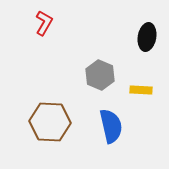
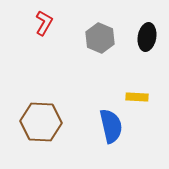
gray hexagon: moved 37 px up
yellow rectangle: moved 4 px left, 7 px down
brown hexagon: moved 9 px left
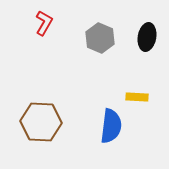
blue semicircle: rotated 20 degrees clockwise
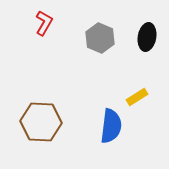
yellow rectangle: rotated 35 degrees counterclockwise
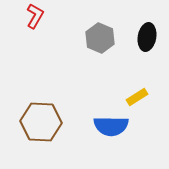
red L-shape: moved 9 px left, 7 px up
blue semicircle: rotated 84 degrees clockwise
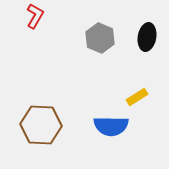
brown hexagon: moved 3 px down
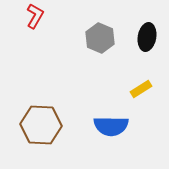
yellow rectangle: moved 4 px right, 8 px up
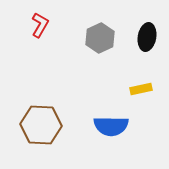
red L-shape: moved 5 px right, 9 px down
gray hexagon: rotated 12 degrees clockwise
yellow rectangle: rotated 20 degrees clockwise
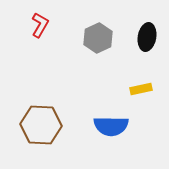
gray hexagon: moved 2 px left
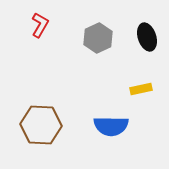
black ellipse: rotated 28 degrees counterclockwise
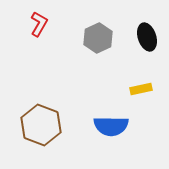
red L-shape: moved 1 px left, 1 px up
brown hexagon: rotated 18 degrees clockwise
